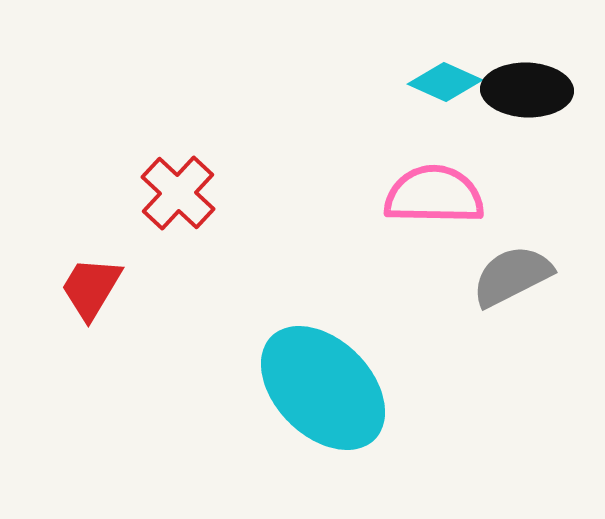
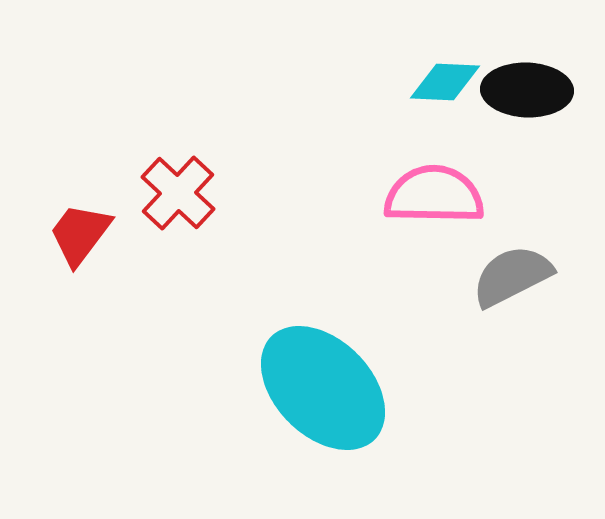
cyan diamond: rotated 22 degrees counterclockwise
red trapezoid: moved 11 px left, 54 px up; rotated 6 degrees clockwise
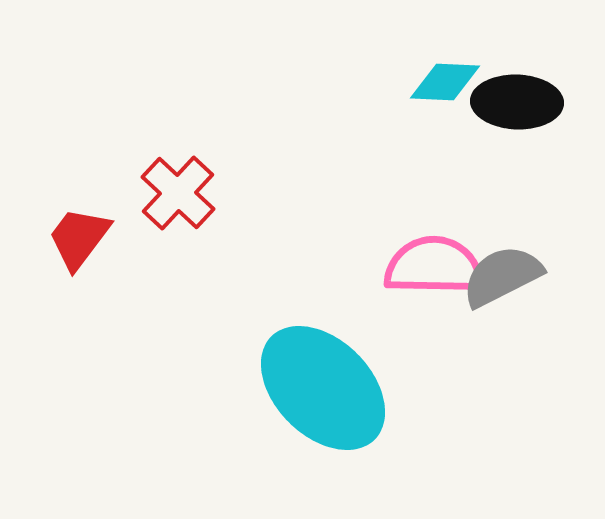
black ellipse: moved 10 px left, 12 px down
pink semicircle: moved 71 px down
red trapezoid: moved 1 px left, 4 px down
gray semicircle: moved 10 px left
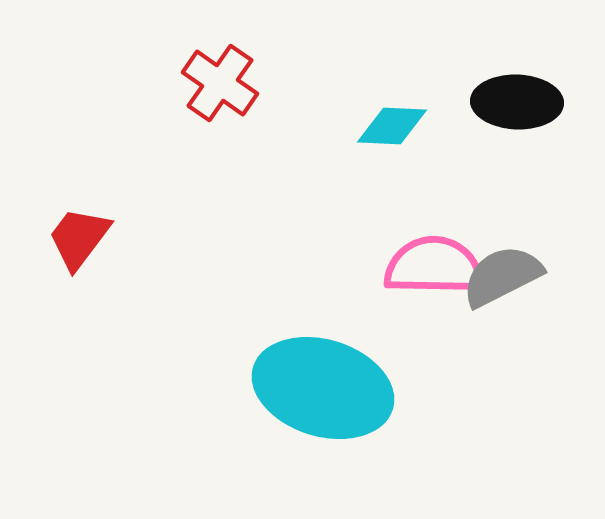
cyan diamond: moved 53 px left, 44 px down
red cross: moved 42 px right, 110 px up; rotated 8 degrees counterclockwise
cyan ellipse: rotated 28 degrees counterclockwise
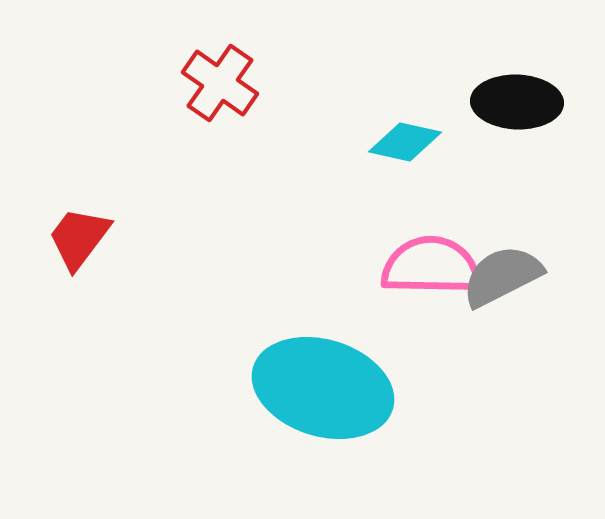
cyan diamond: moved 13 px right, 16 px down; rotated 10 degrees clockwise
pink semicircle: moved 3 px left
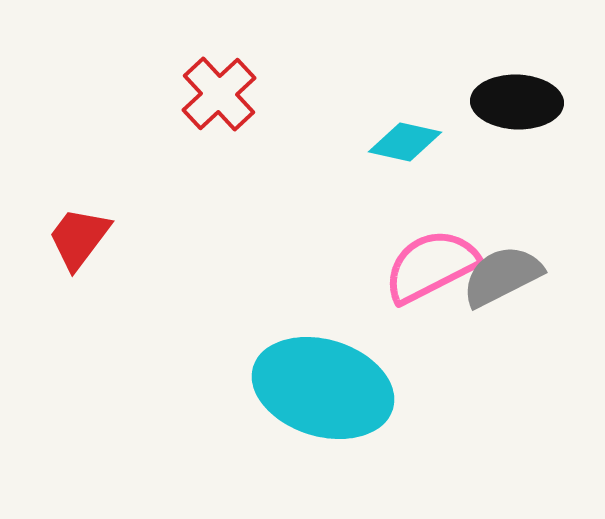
red cross: moved 1 px left, 11 px down; rotated 12 degrees clockwise
pink semicircle: rotated 28 degrees counterclockwise
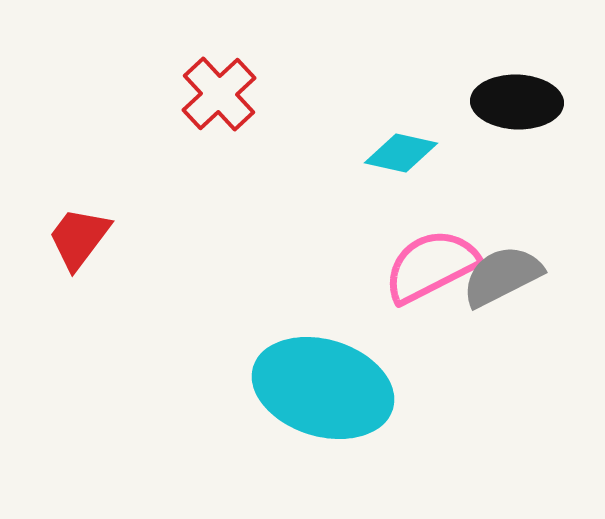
cyan diamond: moved 4 px left, 11 px down
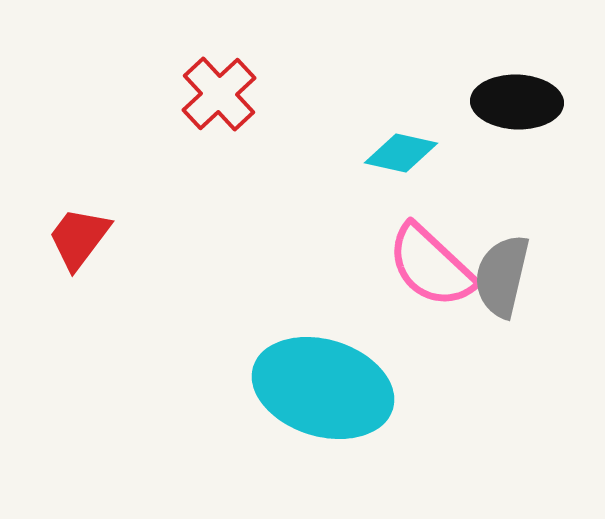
pink semicircle: rotated 110 degrees counterclockwise
gray semicircle: rotated 50 degrees counterclockwise
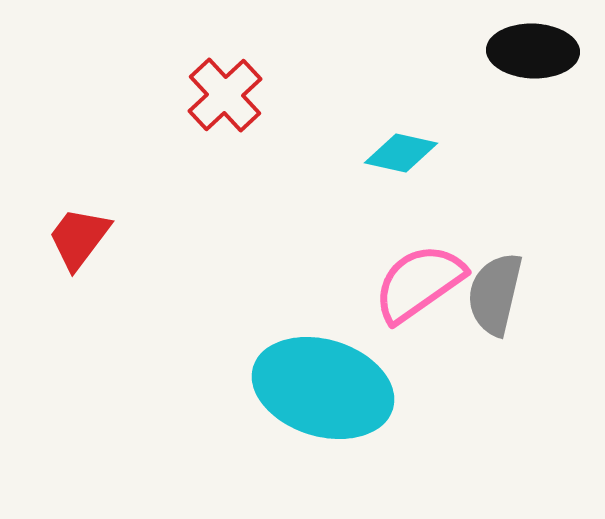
red cross: moved 6 px right, 1 px down
black ellipse: moved 16 px right, 51 px up
pink semicircle: moved 12 px left, 17 px down; rotated 102 degrees clockwise
gray semicircle: moved 7 px left, 18 px down
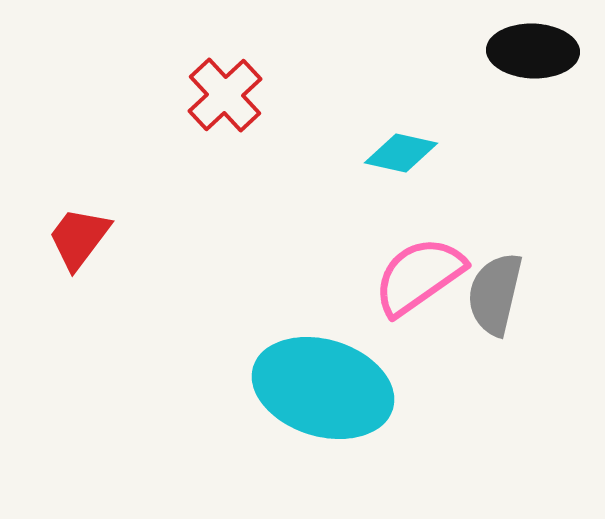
pink semicircle: moved 7 px up
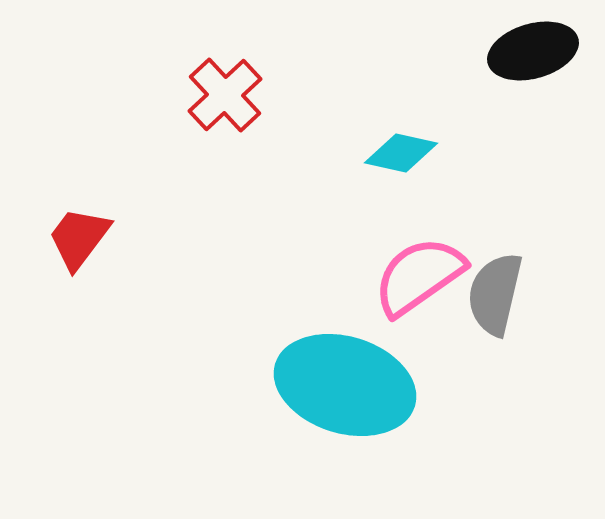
black ellipse: rotated 18 degrees counterclockwise
cyan ellipse: moved 22 px right, 3 px up
